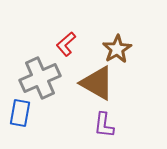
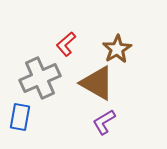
blue rectangle: moved 4 px down
purple L-shape: moved 3 px up; rotated 52 degrees clockwise
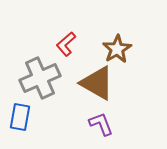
purple L-shape: moved 3 px left, 2 px down; rotated 100 degrees clockwise
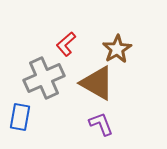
gray cross: moved 4 px right
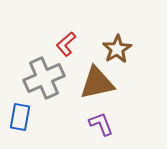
brown triangle: rotated 42 degrees counterclockwise
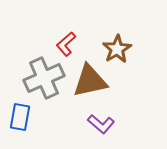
brown triangle: moved 7 px left, 2 px up
purple L-shape: rotated 152 degrees clockwise
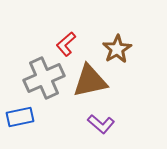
blue rectangle: rotated 68 degrees clockwise
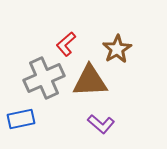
brown triangle: rotated 9 degrees clockwise
blue rectangle: moved 1 px right, 2 px down
